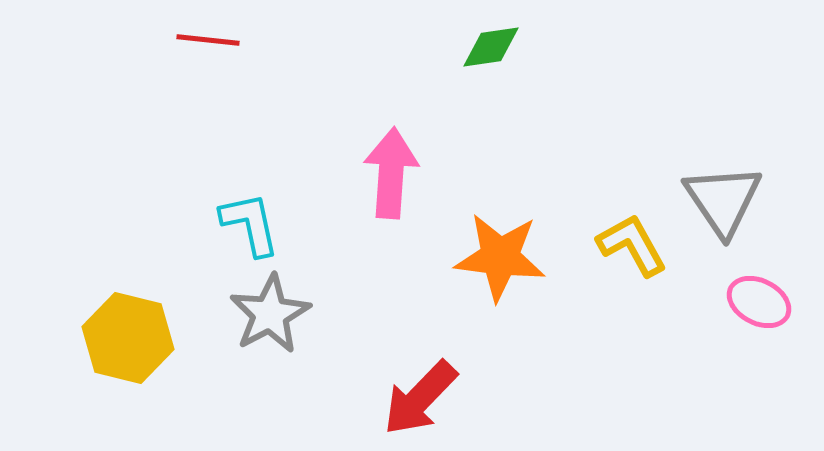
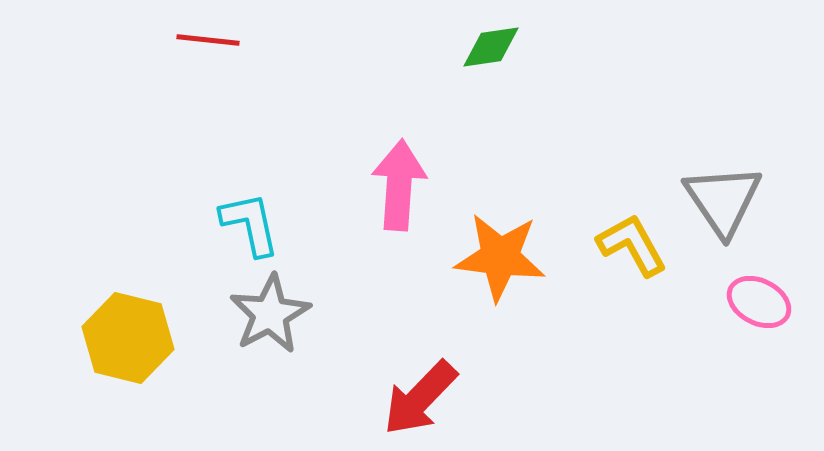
pink arrow: moved 8 px right, 12 px down
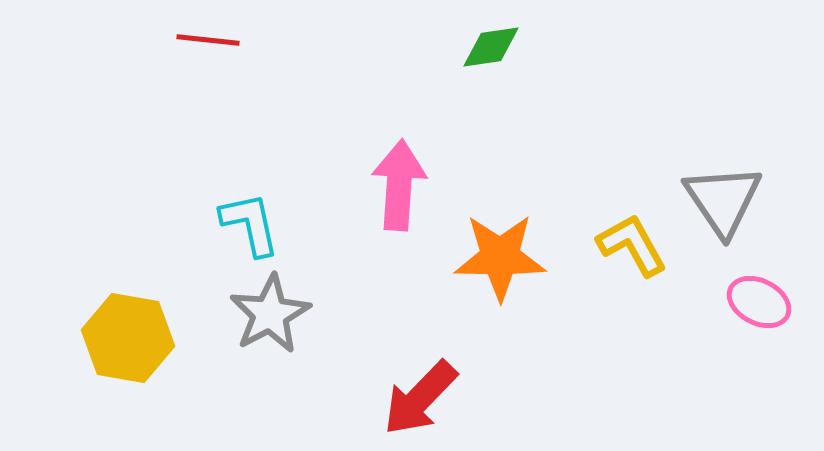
orange star: rotated 6 degrees counterclockwise
yellow hexagon: rotated 4 degrees counterclockwise
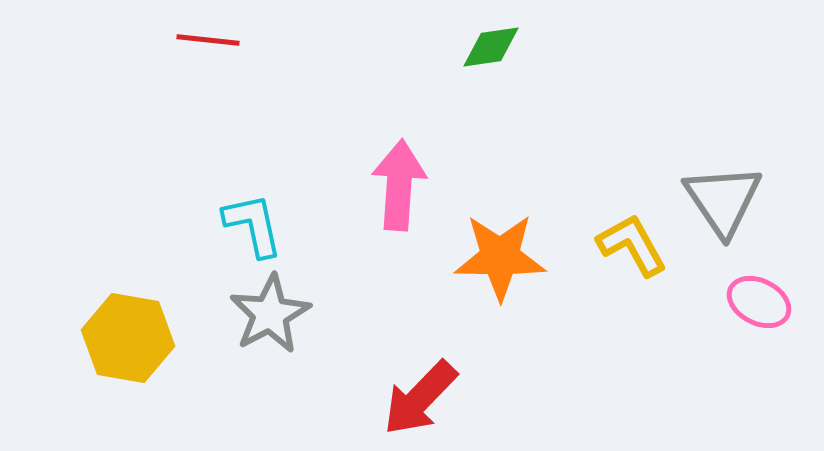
cyan L-shape: moved 3 px right, 1 px down
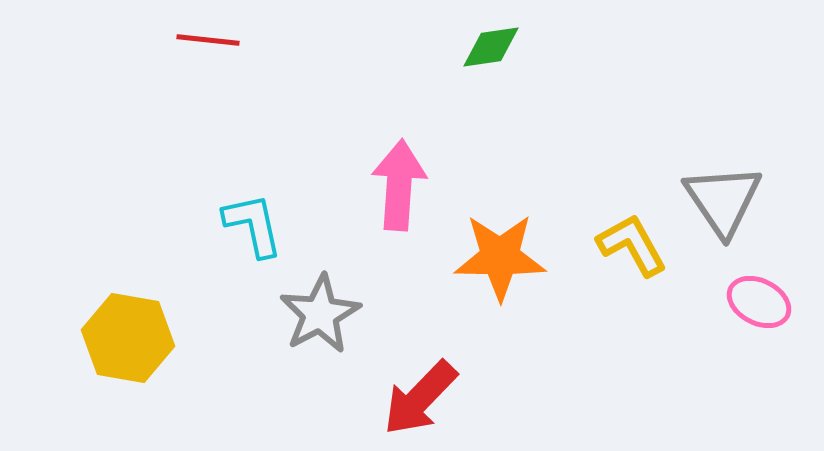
gray star: moved 50 px right
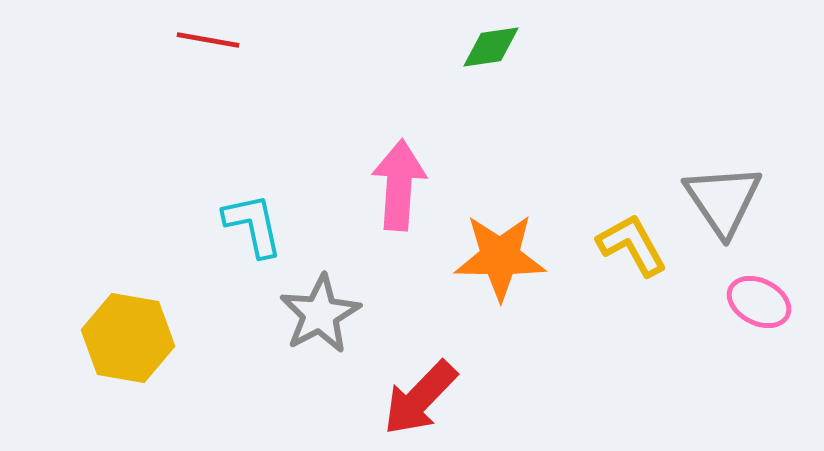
red line: rotated 4 degrees clockwise
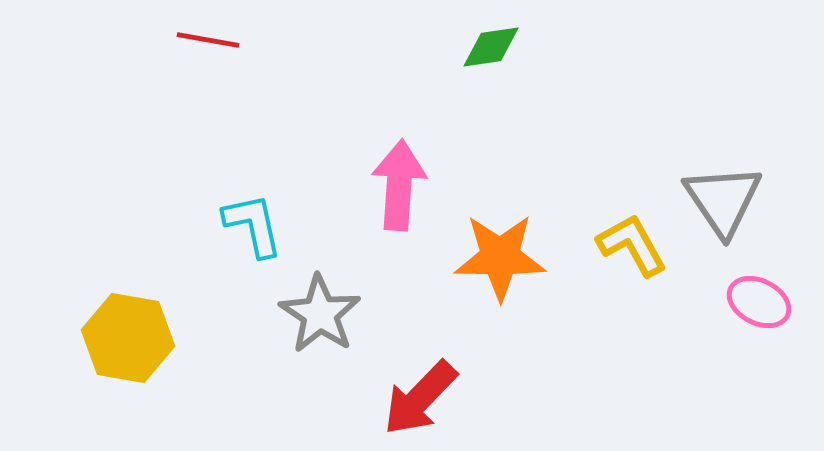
gray star: rotated 10 degrees counterclockwise
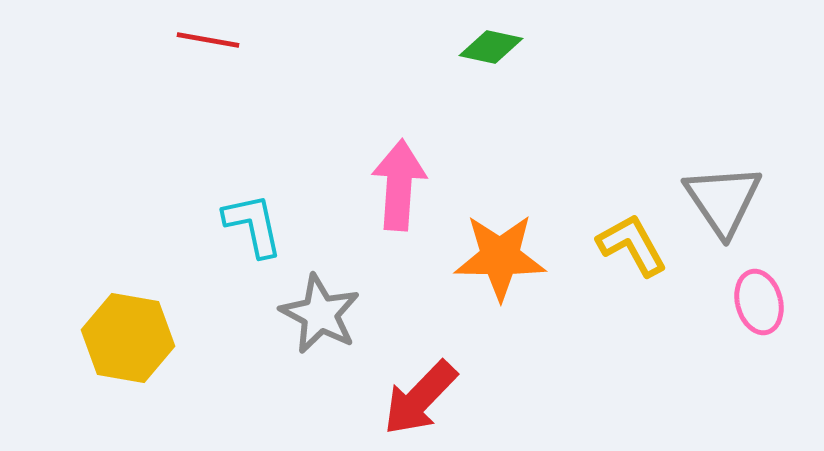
green diamond: rotated 20 degrees clockwise
pink ellipse: rotated 48 degrees clockwise
gray star: rotated 6 degrees counterclockwise
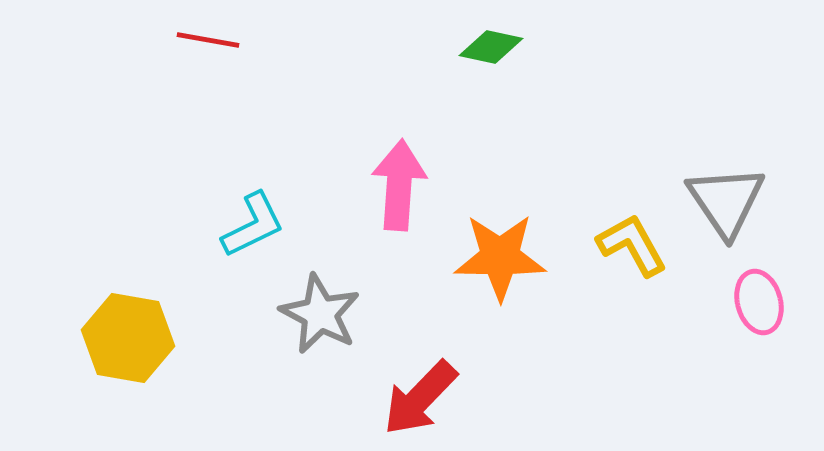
gray triangle: moved 3 px right, 1 px down
cyan L-shape: rotated 76 degrees clockwise
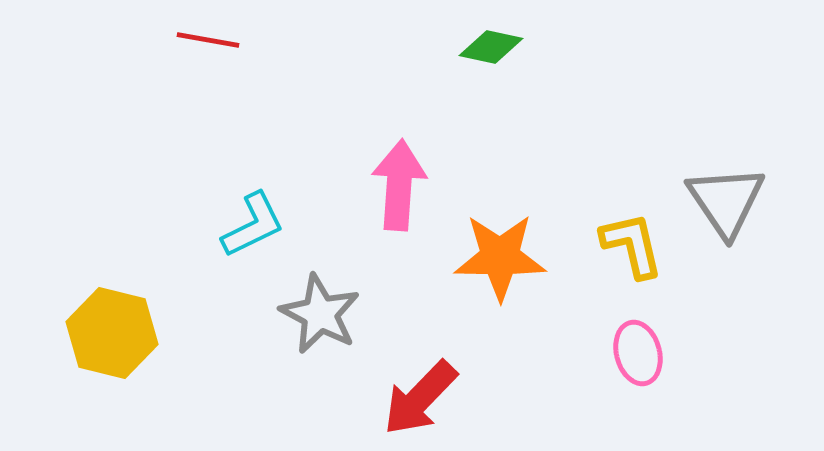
yellow L-shape: rotated 16 degrees clockwise
pink ellipse: moved 121 px left, 51 px down
yellow hexagon: moved 16 px left, 5 px up; rotated 4 degrees clockwise
